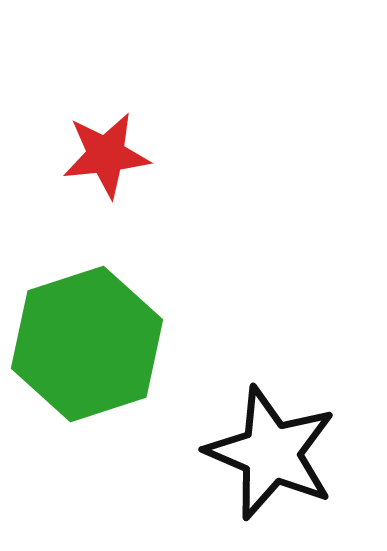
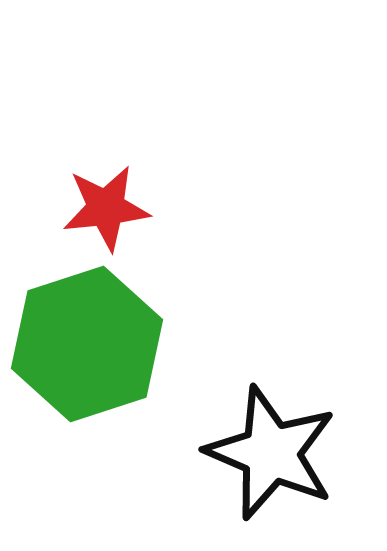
red star: moved 53 px down
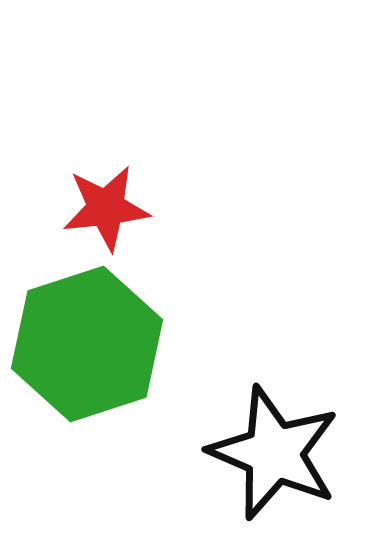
black star: moved 3 px right
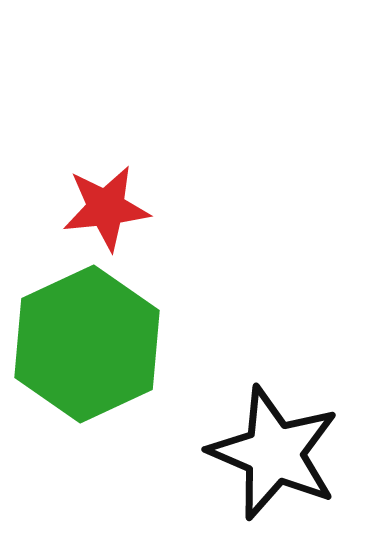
green hexagon: rotated 7 degrees counterclockwise
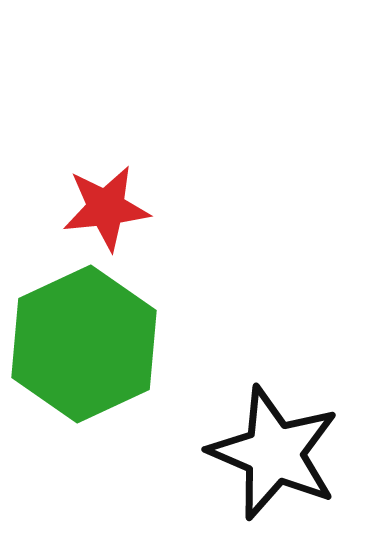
green hexagon: moved 3 px left
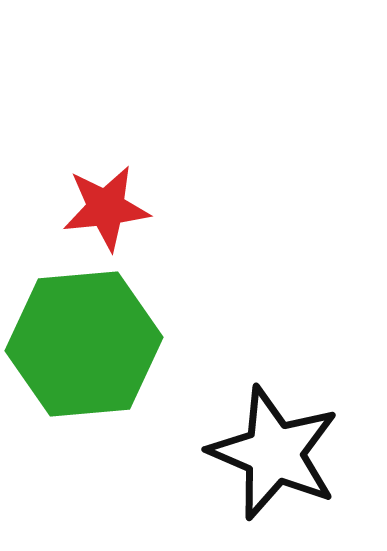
green hexagon: rotated 20 degrees clockwise
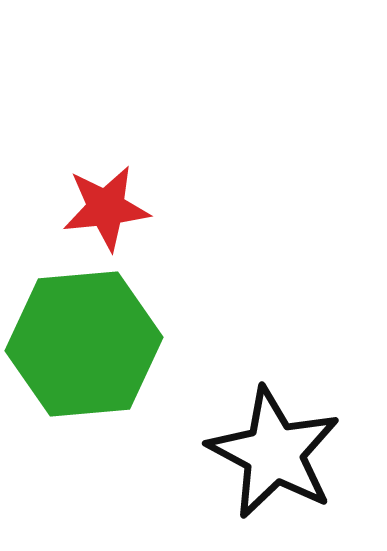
black star: rotated 5 degrees clockwise
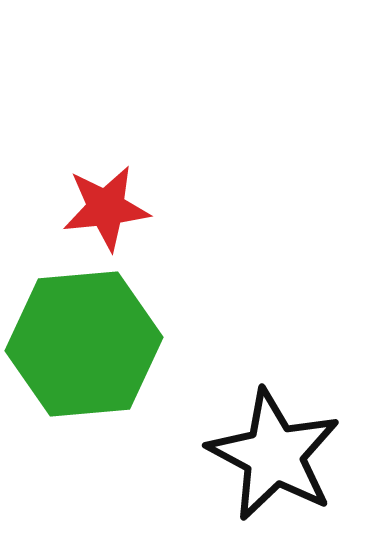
black star: moved 2 px down
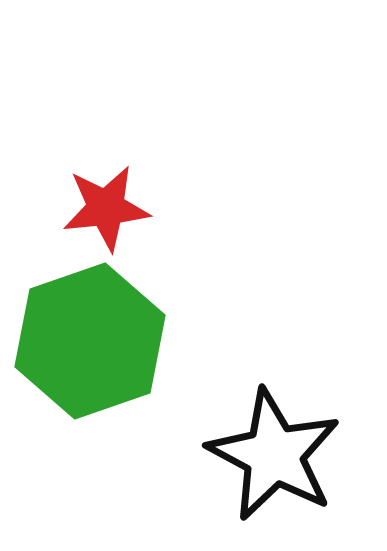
green hexagon: moved 6 px right, 3 px up; rotated 14 degrees counterclockwise
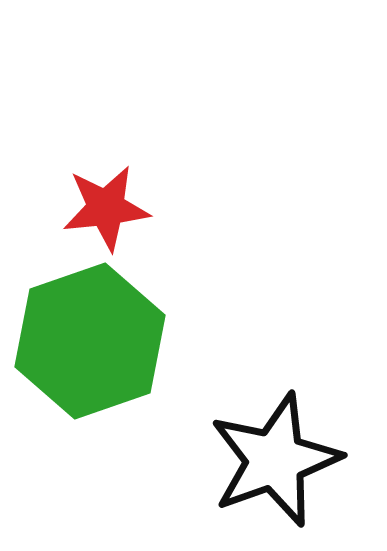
black star: moved 1 px right, 5 px down; rotated 24 degrees clockwise
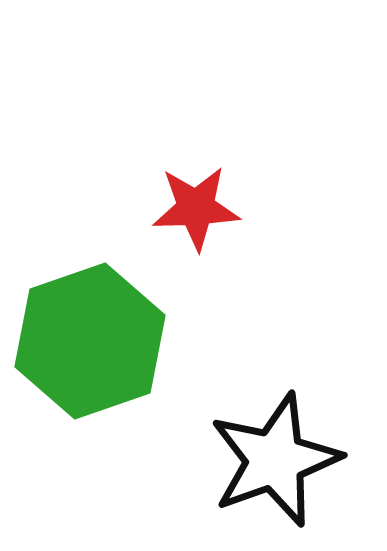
red star: moved 90 px right; rotated 4 degrees clockwise
